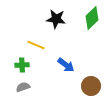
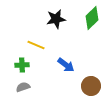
black star: rotated 18 degrees counterclockwise
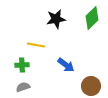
yellow line: rotated 12 degrees counterclockwise
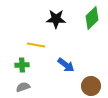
black star: rotated 12 degrees clockwise
